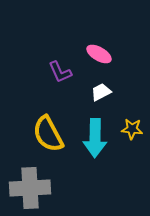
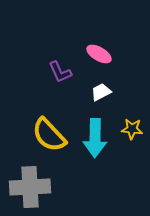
yellow semicircle: moved 1 px right, 1 px down; rotated 15 degrees counterclockwise
gray cross: moved 1 px up
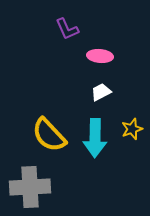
pink ellipse: moved 1 px right, 2 px down; rotated 25 degrees counterclockwise
purple L-shape: moved 7 px right, 43 px up
yellow star: rotated 25 degrees counterclockwise
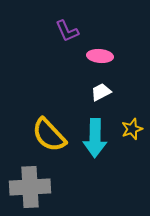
purple L-shape: moved 2 px down
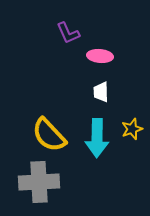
purple L-shape: moved 1 px right, 2 px down
white trapezoid: rotated 65 degrees counterclockwise
cyan arrow: moved 2 px right
gray cross: moved 9 px right, 5 px up
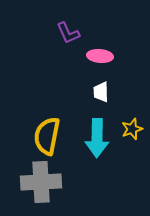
yellow semicircle: moved 2 px left, 1 px down; rotated 54 degrees clockwise
gray cross: moved 2 px right
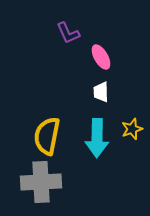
pink ellipse: moved 1 px right, 1 px down; rotated 55 degrees clockwise
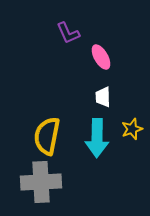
white trapezoid: moved 2 px right, 5 px down
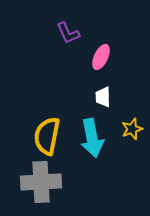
pink ellipse: rotated 55 degrees clockwise
cyan arrow: moved 5 px left; rotated 12 degrees counterclockwise
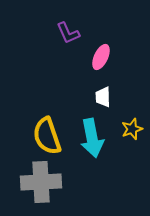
yellow semicircle: rotated 30 degrees counterclockwise
